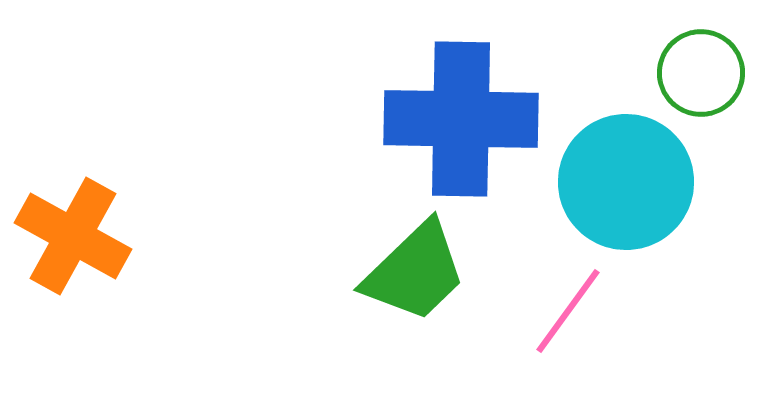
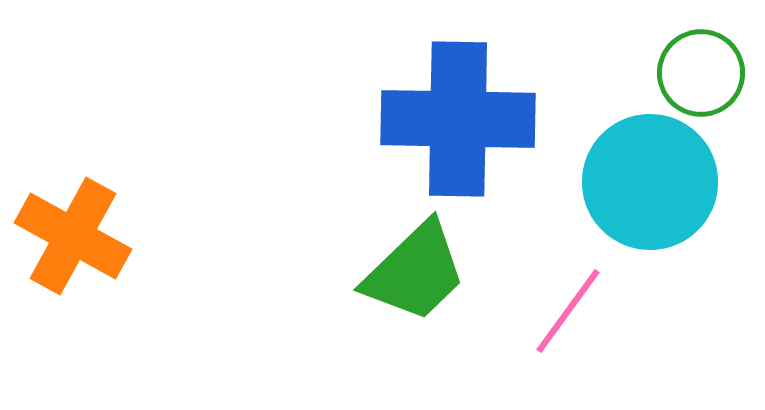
blue cross: moved 3 px left
cyan circle: moved 24 px right
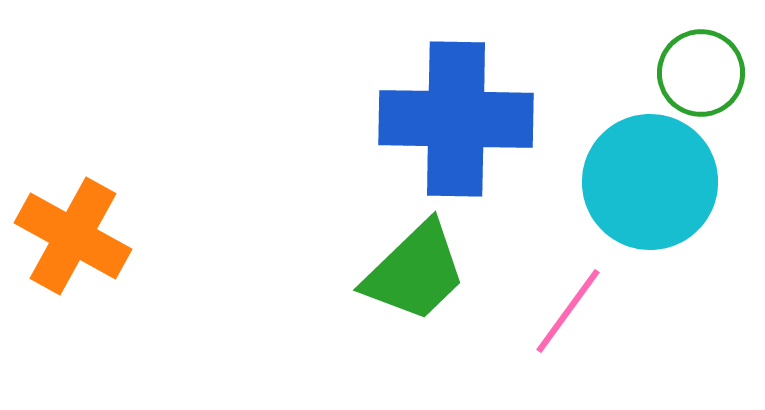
blue cross: moved 2 px left
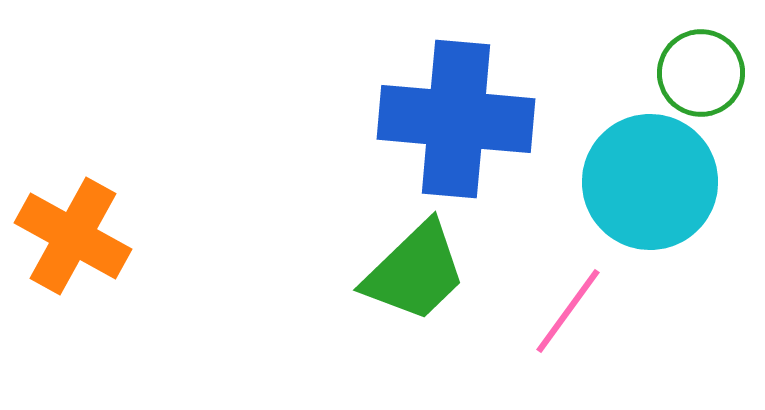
blue cross: rotated 4 degrees clockwise
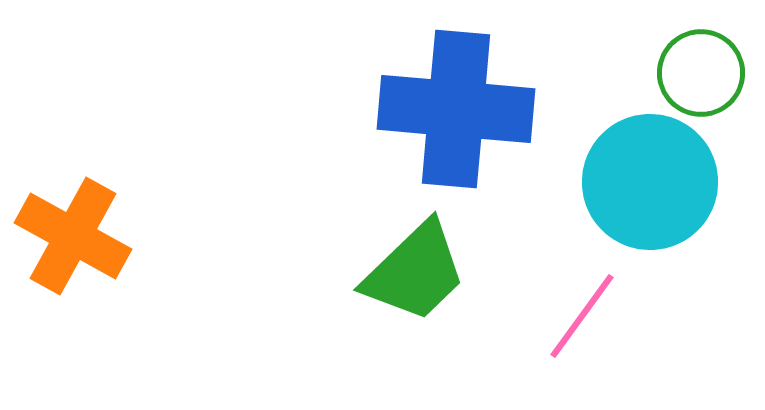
blue cross: moved 10 px up
pink line: moved 14 px right, 5 px down
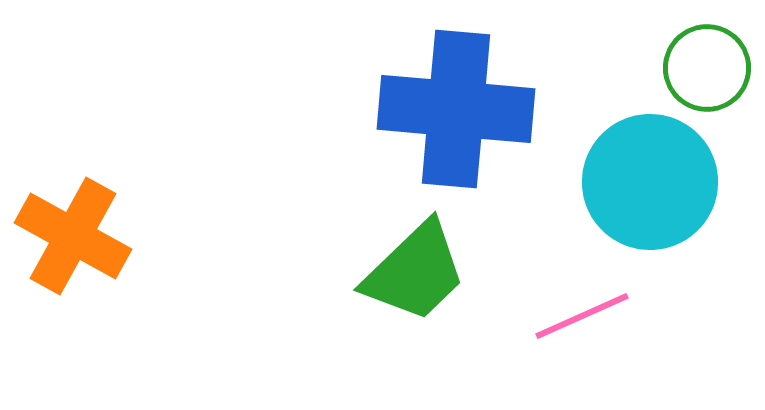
green circle: moved 6 px right, 5 px up
pink line: rotated 30 degrees clockwise
